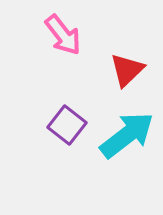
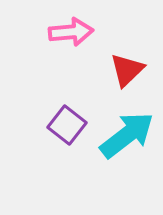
pink arrow: moved 8 px right, 3 px up; rotated 57 degrees counterclockwise
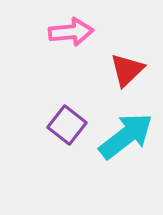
cyan arrow: moved 1 px left, 1 px down
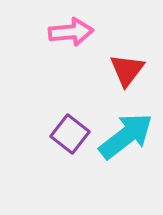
red triangle: rotated 9 degrees counterclockwise
purple square: moved 3 px right, 9 px down
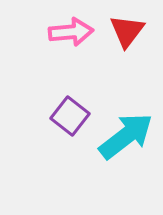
red triangle: moved 39 px up
purple square: moved 18 px up
